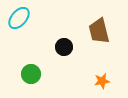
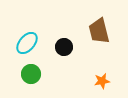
cyan ellipse: moved 8 px right, 25 px down
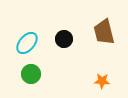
brown trapezoid: moved 5 px right, 1 px down
black circle: moved 8 px up
orange star: rotated 14 degrees clockwise
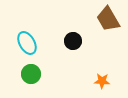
brown trapezoid: moved 4 px right, 13 px up; rotated 16 degrees counterclockwise
black circle: moved 9 px right, 2 px down
cyan ellipse: rotated 70 degrees counterclockwise
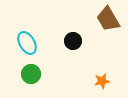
orange star: rotated 14 degrees counterclockwise
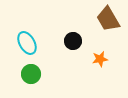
orange star: moved 2 px left, 22 px up
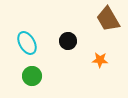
black circle: moved 5 px left
orange star: moved 1 px down; rotated 14 degrees clockwise
green circle: moved 1 px right, 2 px down
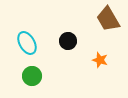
orange star: rotated 14 degrees clockwise
